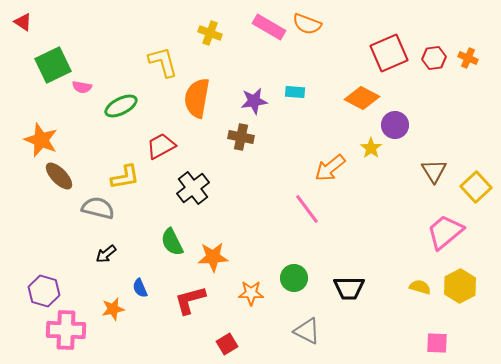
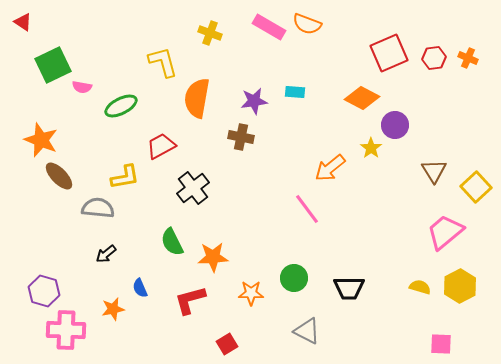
gray semicircle at (98, 208): rotated 8 degrees counterclockwise
pink square at (437, 343): moved 4 px right, 1 px down
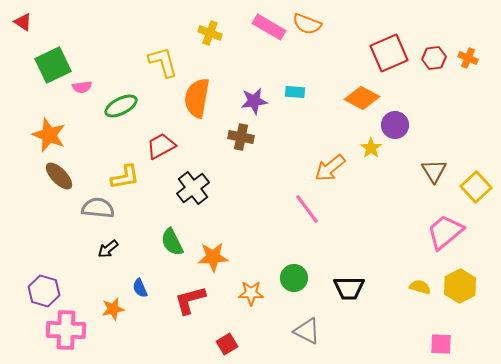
pink semicircle at (82, 87): rotated 18 degrees counterclockwise
orange star at (41, 140): moved 8 px right, 5 px up
black arrow at (106, 254): moved 2 px right, 5 px up
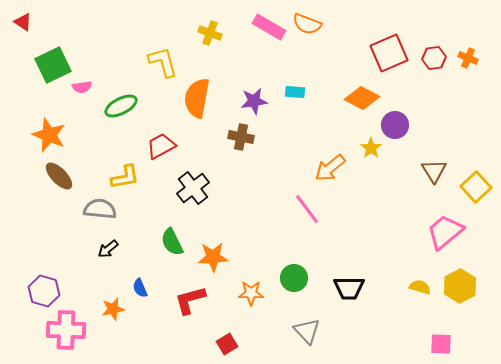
gray semicircle at (98, 208): moved 2 px right, 1 px down
gray triangle at (307, 331): rotated 20 degrees clockwise
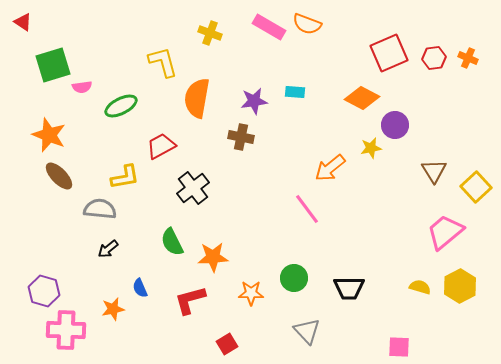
green square at (53, 65): rotated 9 degrees clockwise
yellow star at (371, 148): rotated 25 degrees clockwise
pink square at (441, 344): moved 42 px left, 3 px down
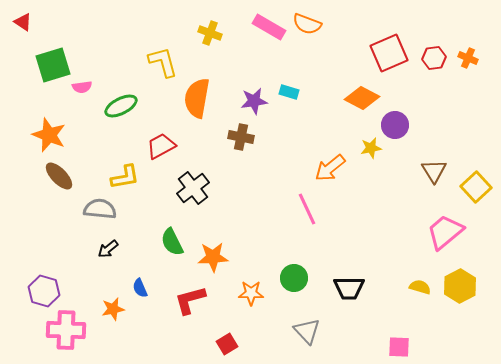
cyan rectangle at (295, 92): moved 6 px left; rotated 12 degrees clockwise
pink line at (307, 209): rotated 12 degrees clockwise
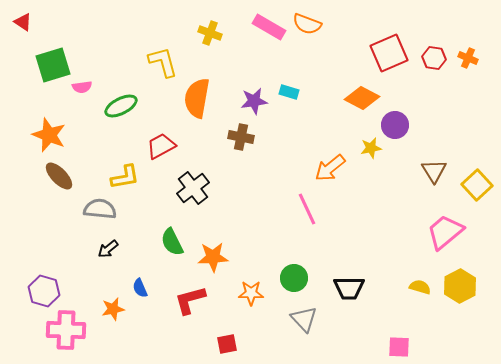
red hexagon at (434, 58): rotated 15 degrees clockwise
yellow square at (476, 187): moved 1 px right, 2 px up
gray triangle at (307, 331): moved 3 px left, 12 px up
red square at (227, 344): rotated 20 degrees clockwise
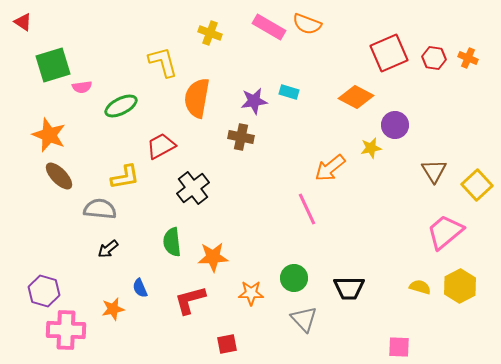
orange diamond at (362, 98): moved 6 px left, 1 px up
green semicircle at (172, 242): rotated 20 degrees clockwise
